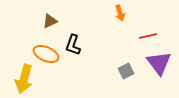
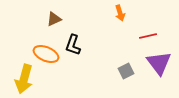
brown triangle: moved 4 px right, 2 px up
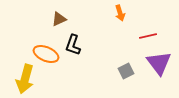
brown triangle: moved 5 px right
yellow arrow: moved 1 px right
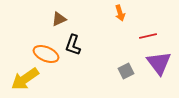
yellow arrow: rotated 40 degrees clockwise
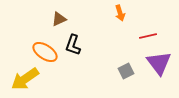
orange ellipse: moved 1 px left, 2 px up; rotated 10 degrees clockwise
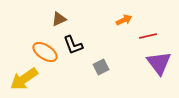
orange arrow: moved 4 px right, 7 px down; rotated 98 degrees counterclockwise
black L-shape: rotated 40 degrees counterclockwise
gray square: moved 25 px left, 4 px up
yellow arrow: moved 1 px left
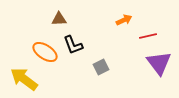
brown triangle: rotated 21 degrees clockwise
yellow arrow: rotated 72 degrees clockwise
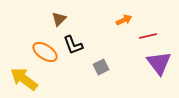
brown triangle: rotated 42 degrees counterclockwise
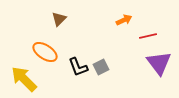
black L-shape: moved 5 px right, 22 px down
yellow arrow: rotated 8 degrees clockwise
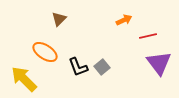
gray square: moved 1 px right; rotated 14 degrees counterclockwise
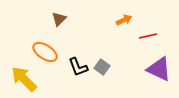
purple triangle: moved 6 px down; rotated 28 degrees counterclockwise
gray square: rotated 14 degrees counterclockwise
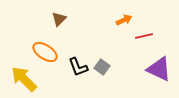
red line: moved 4 px left
